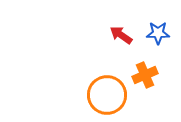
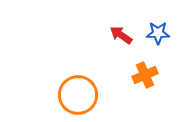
orange circle: moved 29 px left
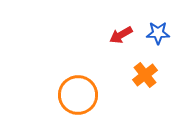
red arrow: rotated 65 degrees counterclockwise
orange cross: rotated 15 degrees counterclockwise
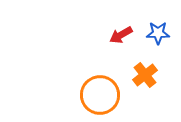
orange circle: moved 22 px right
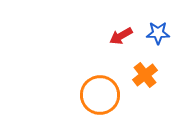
red arrow: moved 1 px down
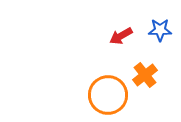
blue star: moved 2 px right, 3 px up
orange circle: moved 8 px right
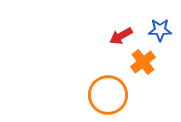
orange cross: moved 2 px left, 13 px up
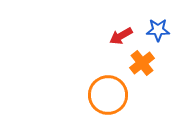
blue star: moved 2 px left
orange cross: moved 1 px left, 1 px down
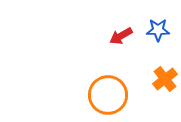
orange cross: moved 23 px right, 16 px down
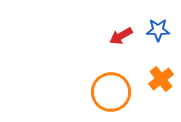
orange cross: moved 4 px left
orange circle: moved 3 px right, 3 px up
